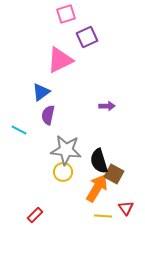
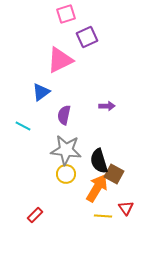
purple semicircle: moved 16 px right
cyan line: moved 4 px right, 4 px up
yellow circle: moved 3 px right, 2 px down
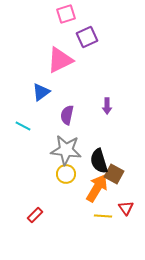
purple arrow: rotated 91 degrees clockwise
purple semicircle: moved 3 px right
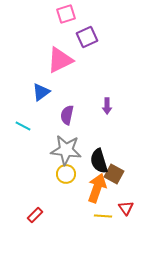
orange arrow: rotated 12 degrees counterclockwise
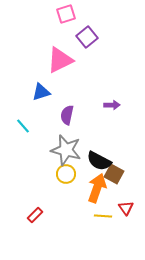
purple square: rotated 15 degrees counterclockwise
blue triangle: rotated 18 degrees clockwise
purple arrow: moved 5 px right, 1 px up; rotated 91 degrees counterclockwise
cyan line: rotated 21 degrees clockwise
gray star: rotated 8 degrees clockwise
black semicircle: rotated 45 degrees counterclockwise
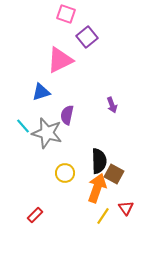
pink square: rotated 36 degrees clockwise
purple arrow: rotated 70 degrees clockwise
gray star: moved 19 px left, 17 px up
black semicircle: rotated 120 degrees counterclockwise
yellow circle: moved 1 px left, 1 px up
yellow line: rotated 60 degrees counterclockwise
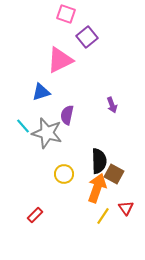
yellow circle: moved 1 px left, 1 px down
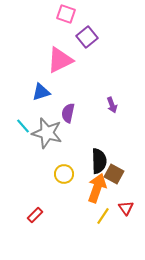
purple semicircle: moved 1 px right, 2 px up
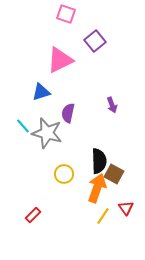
purple square: moved 8 px right, 4 px down
red rectangle: moved 2 px left
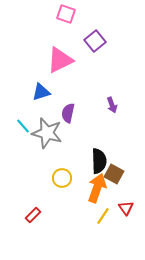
yellow circle: moved 2 px left, 4 px down
